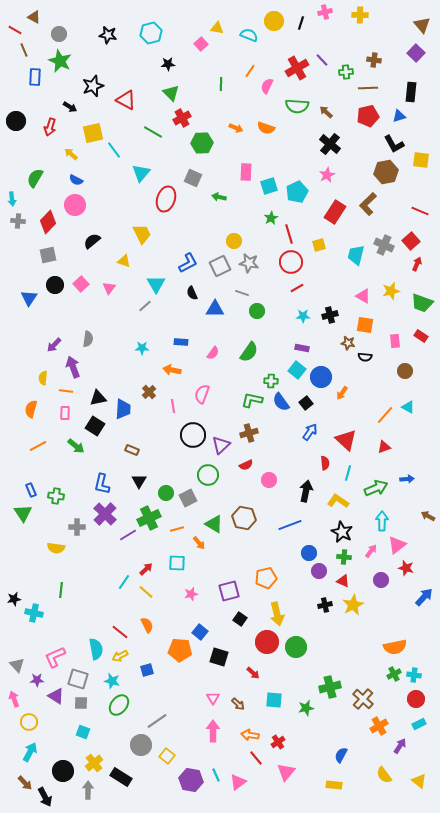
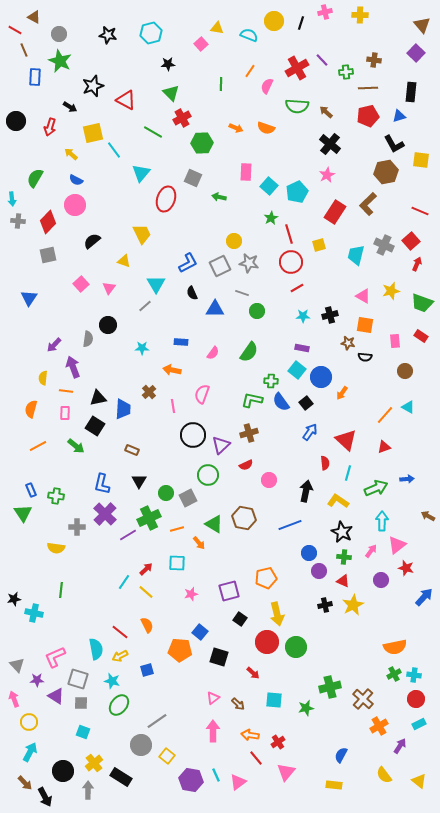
cyan square at (269, 186): rotated 30 degrees counterclockwise
black circle at (55, 285): moved 53 px right, 40 px down
pink triangle at (213, 698): rotated 24 degrees clockwise
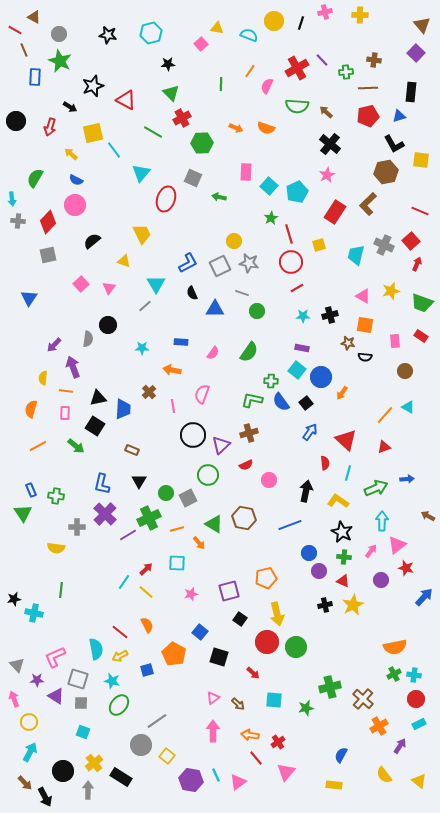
orange pentagon at (180, 650): moved 6 px left, 4 px down; rotated 25 degrees clockwise
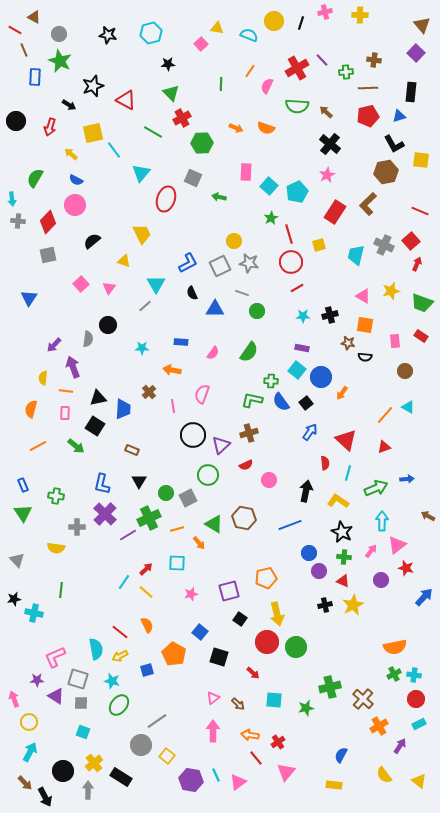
black arrow at (70, 107): moved 1 px left, 2 px up
blue rectangle at (31, 490): moved 8 px left, 5 px up
gray triangle at (17, 665): moved 105 px up
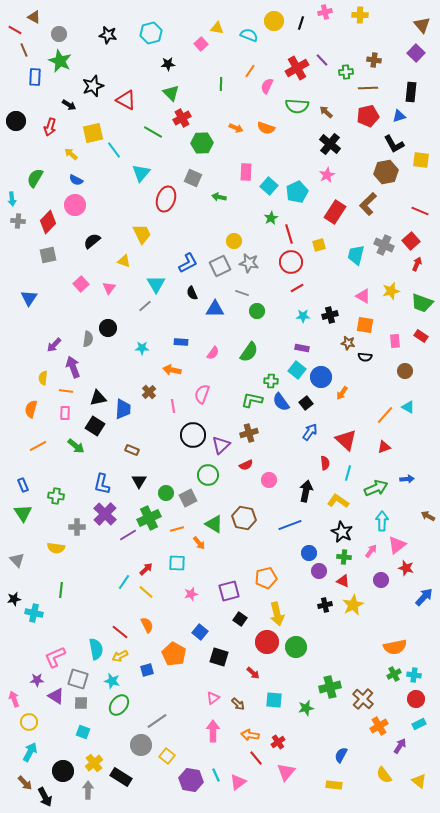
black circle at (108, 325): moved 3 px down
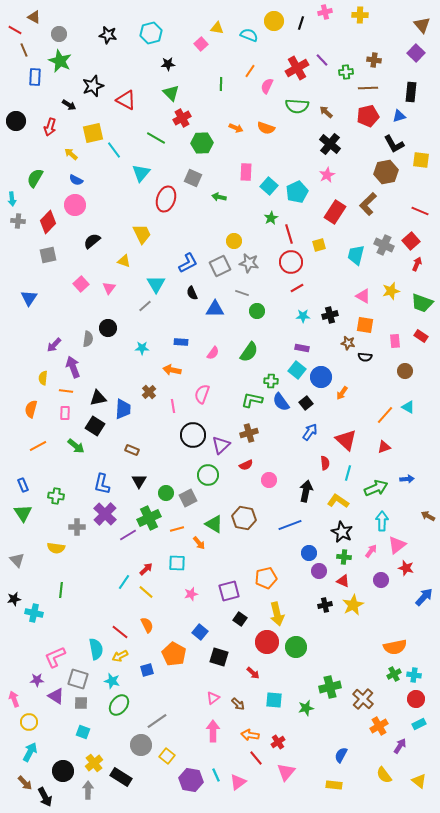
green line at (153, 132): moved 3 px right, 6 px down
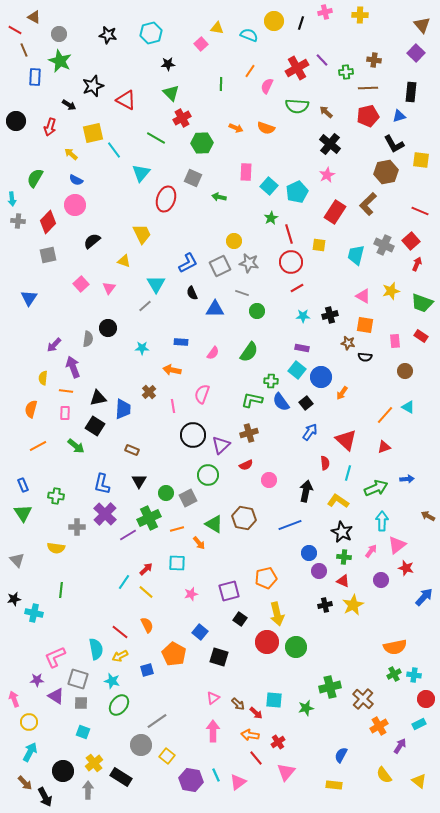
yellow square at (319, 245): rotated 24 degrees clockwise
red arrow at (253, 673): moved 3 px right, 40 px down
red circle at (416, 699): moved 10 px right
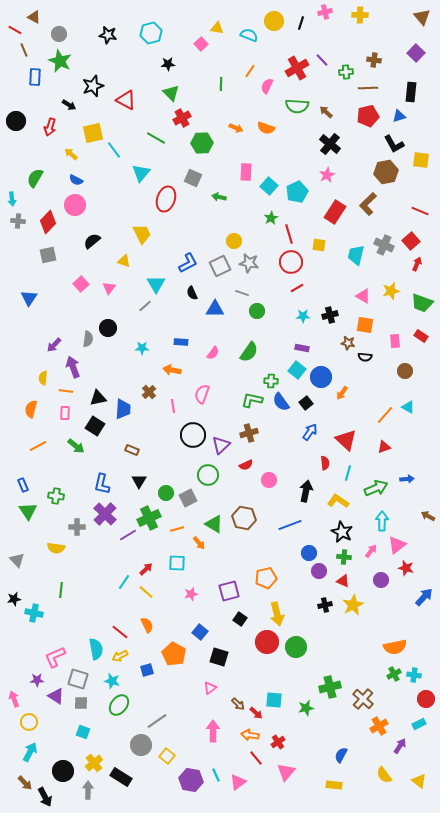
brown triangle at (422, 25): moved 8 px up
green triangle at (23, 513): moved 5 px right, 2 px up
pink triangle at (213, 698): moved 3 px left, 10 px up
